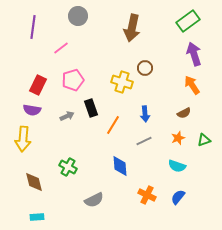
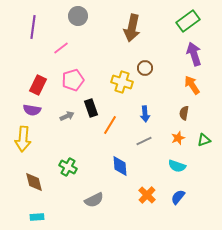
brown semicircle: rotated 128 degrees clockwise
orange line: moved 3 px left
orange cross: rotated 18 degrees clockwise
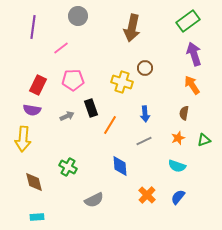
pink pentagon: rotated 15 degrees clockwise
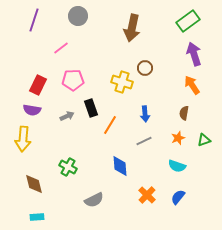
purple line: moved 1 px right, 7 px up; rotated 10 degrees clockwise
brown diamond: moved 2 px down
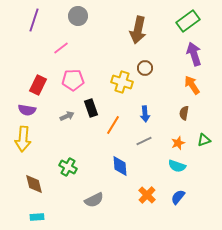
brown arrow: moved 6 px right, 2 px down
purple semicircle: moved 5 px left
orange line: moved 3 px right
orange star: moved 5 px down
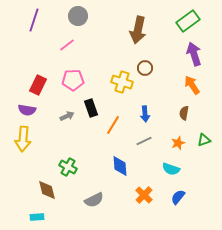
pink line: moved 6 px right, 3 px up
cyan semicircle: moved 6 px left, 3 px down
brown diamond: moved 13 px right, 6 px down
orange cross: moved 3 px left
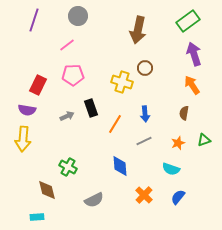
pink pentagon: moved 5 px up
orange line: moved 2 px right, 1 px up
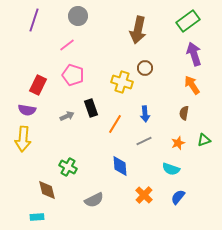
pink pentagon: rotated 20 degrees clockwise
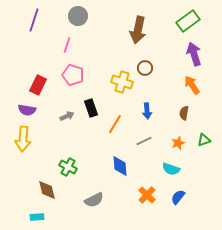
pink line: rotated 35 degrees counterclockwise
blue arrow: moved 2 px right, 3 px up
orange cross: moved 3 px right
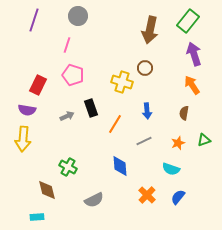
green rectangle: rotated 15 degrees counterclockwise
brown arrow: moved 12 px right
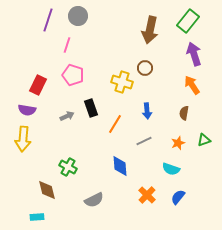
purple line: moved 14 px right
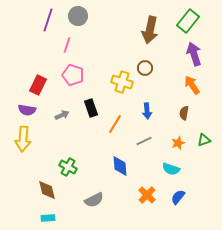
gray arrow: moved 5 px left, 1 px up
cyan rectangle: moved 11 px right, 1 px down
